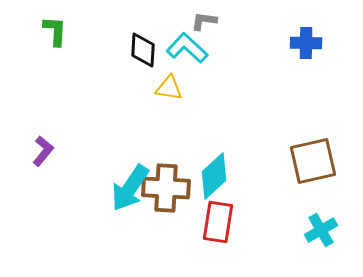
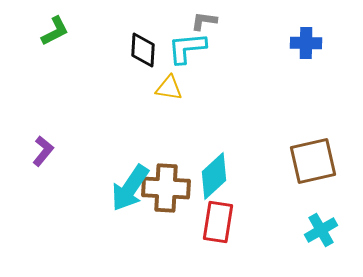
green L-shape: rotated 60 degrees clockwise
cyan L-shape: rotated 48 degrees counterclockwise
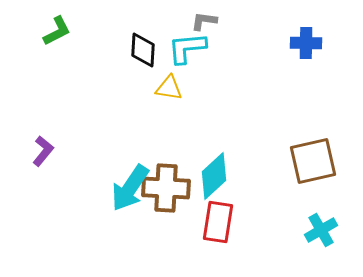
green L-shape: moved 2 px right
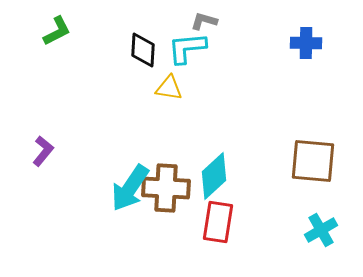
gray L-shape: rotated 8 degrees clockwise
brown square: rotated 18 degrees clockwise
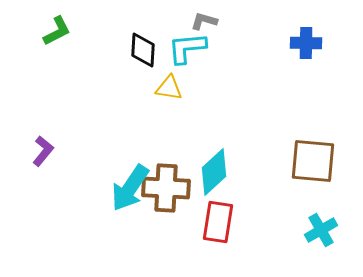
cyan diamond: moved 4 px up
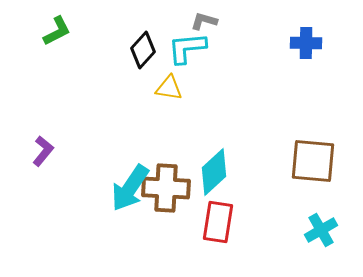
black diamond: rotated 39 degrees clockwise
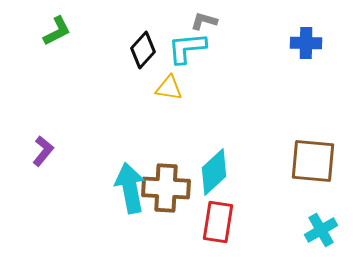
cyan arrow: rotated 135 degrees clockwise
